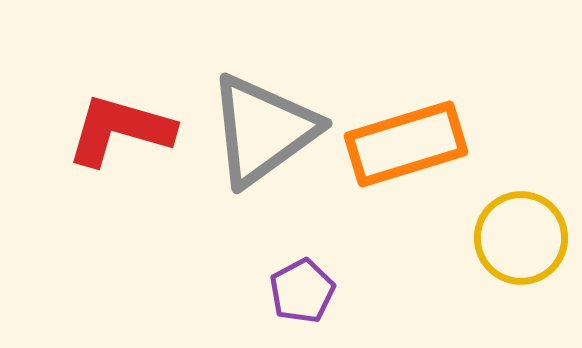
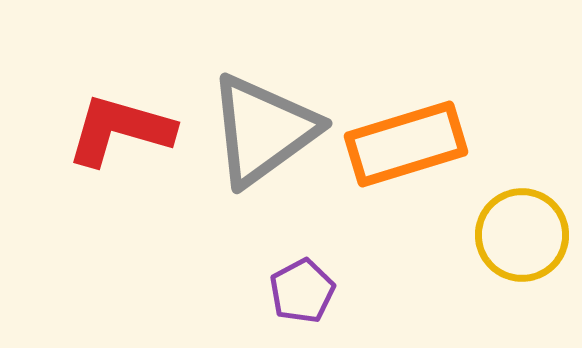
yellow circle: moved 1 px right, 3 px up
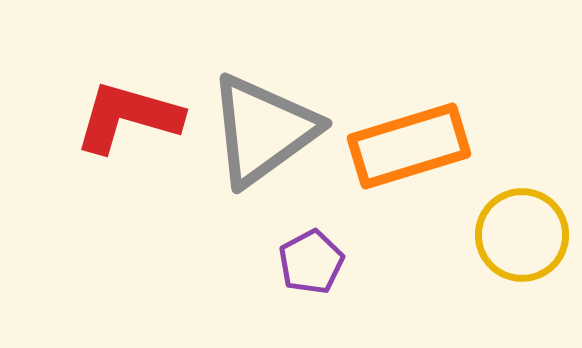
red L-shape: moved 8 px right, 13 px up
orange rectangle: moved 3 px right, 2 px down
purple pentagon: moved 9 px right, 29 px up
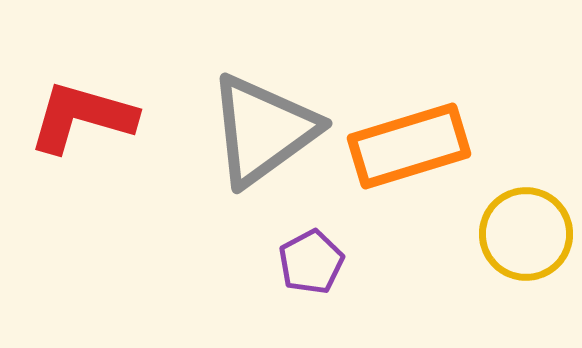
red L-shape: moved 46 px left
yellow circle: moved 4 px right, 1 px up
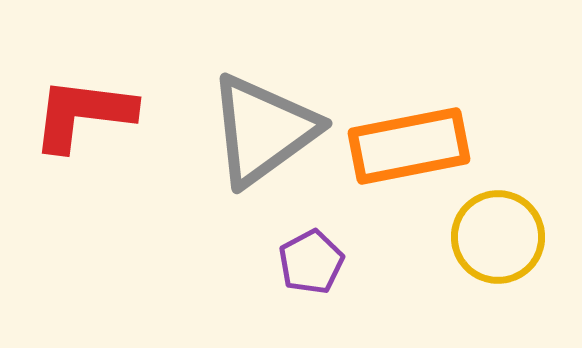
red L-shape: moved 1 px right, 3 px up; rotated 9 degrees counterclockwise
orange rectangle: rotated 6 degrees clockwise
yellow circle: moved 28 px left, 3 px down
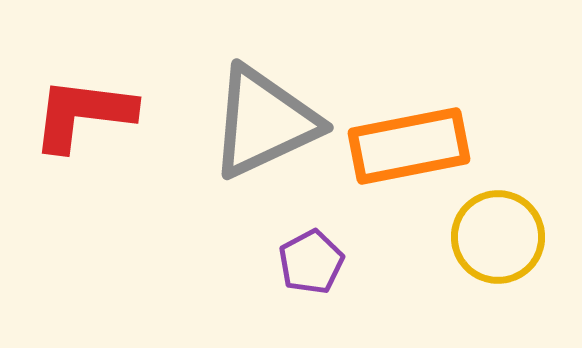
gray triangle: moved 1 px right, 8 px up; rotated 11 degrees clockwise
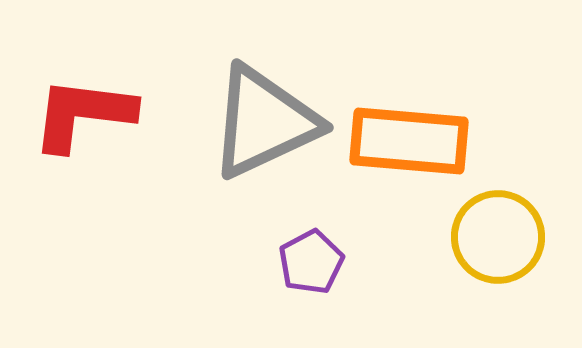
orange rectangle: moved 5 px up; rotated 16 degrees clockwise
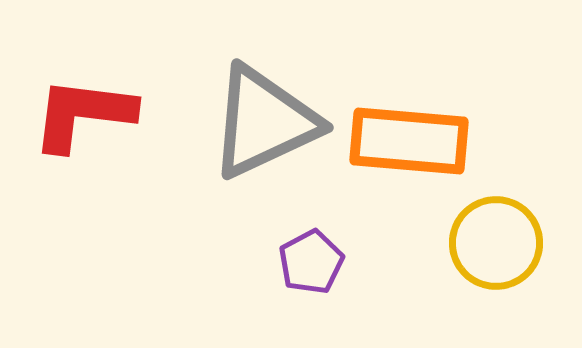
yellow circle: moved 2 px left, 6 px down
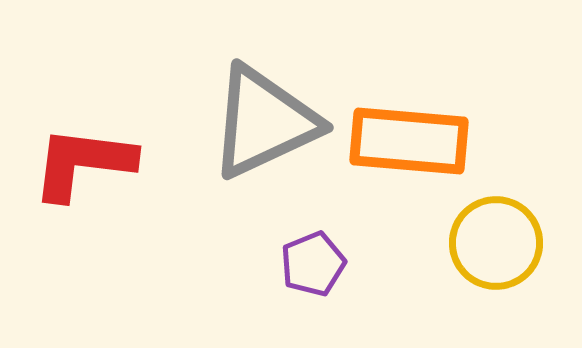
red L-shape: moved 49 px down
purple pentagon: moved 2 px right, 2 px down; rotated 6 degrees clockwise
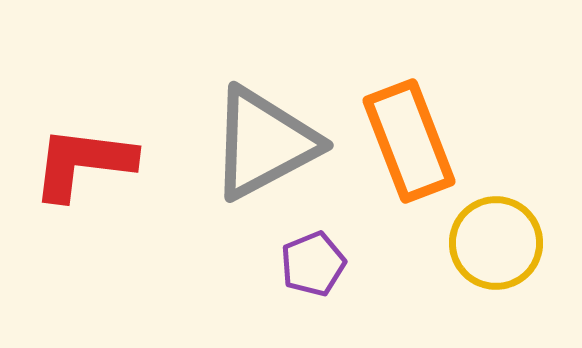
gray triangle: moved 21 px down; rotated 3 degrees counterclockwise
orange rectangle: rotated 64 degrees clockwise
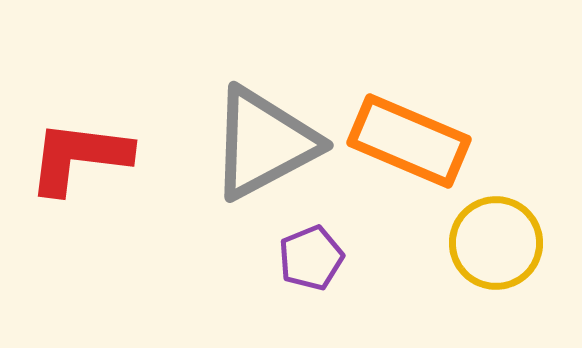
orange rectangle: rotated 46 degrees counterclockwise
red L-shape: moved 4 px left, 6 px up
purple pentagon: moved 2 px left, 6 px up
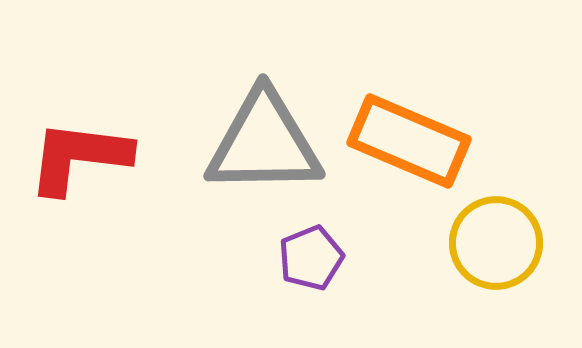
gray triangle: rotated 27 degrees clockwise
